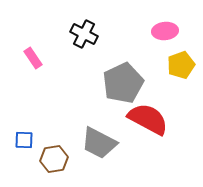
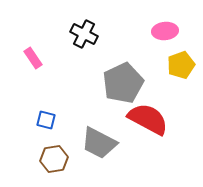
blue square: moved 22 px right, 20 px up; rotated 12 degrees clockwise
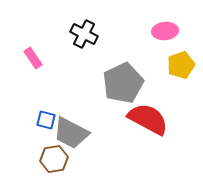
gray trapezoid: moved 28 px left, 10 px up
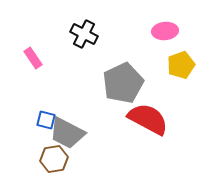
gray trapezoid: moved 4 px left
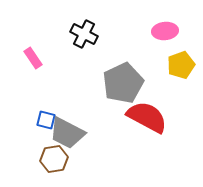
red semicircle: moved 1 px left, 2 px up
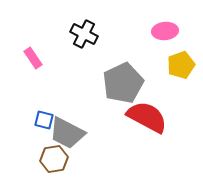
blue square: moved 2 px left
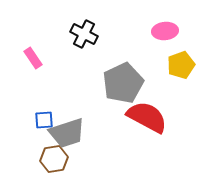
blue square: rotated 18 degrees counterclockwise
gray trapezoid: rotated 45 degrees counterclockwise
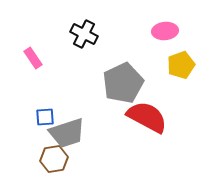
blue square: moved 1 px right, 3 px up
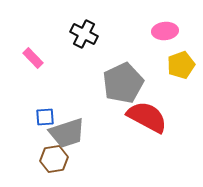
pink rectangle: rotated 10 degrees counterclockwise
